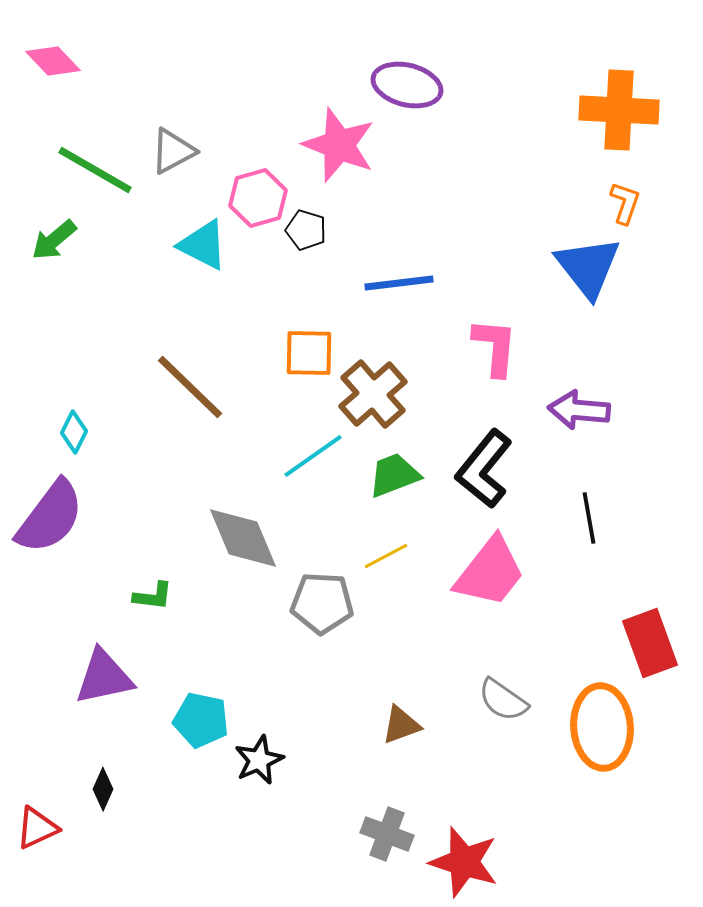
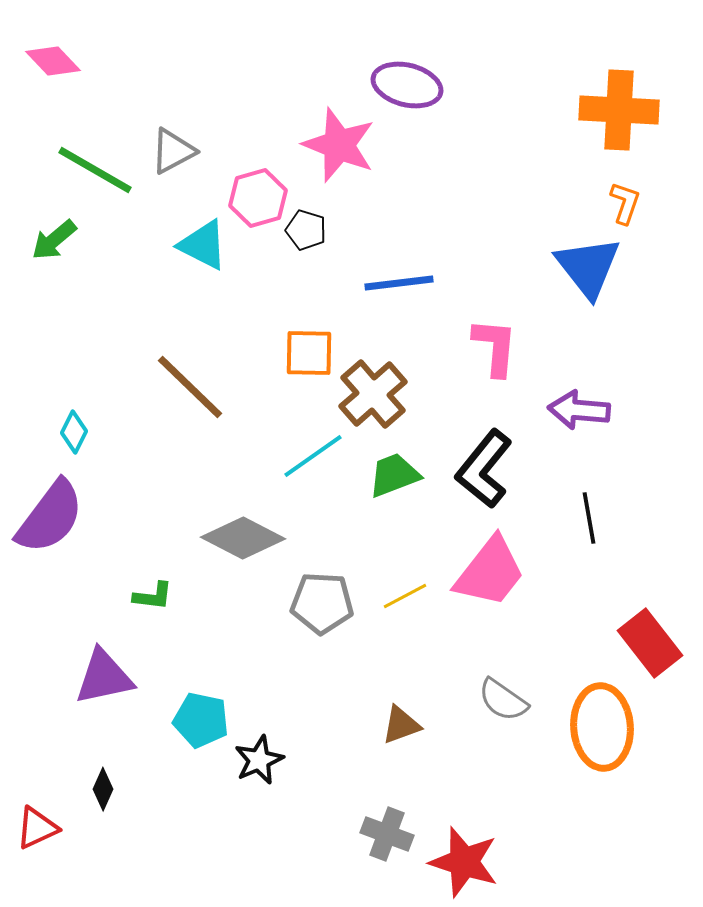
gray diamond: rotated 40 degrees counterclockwise
yellow line: moved 19 px right, 40 px down
red rectangle: rotated 18 degrees counterclockwise
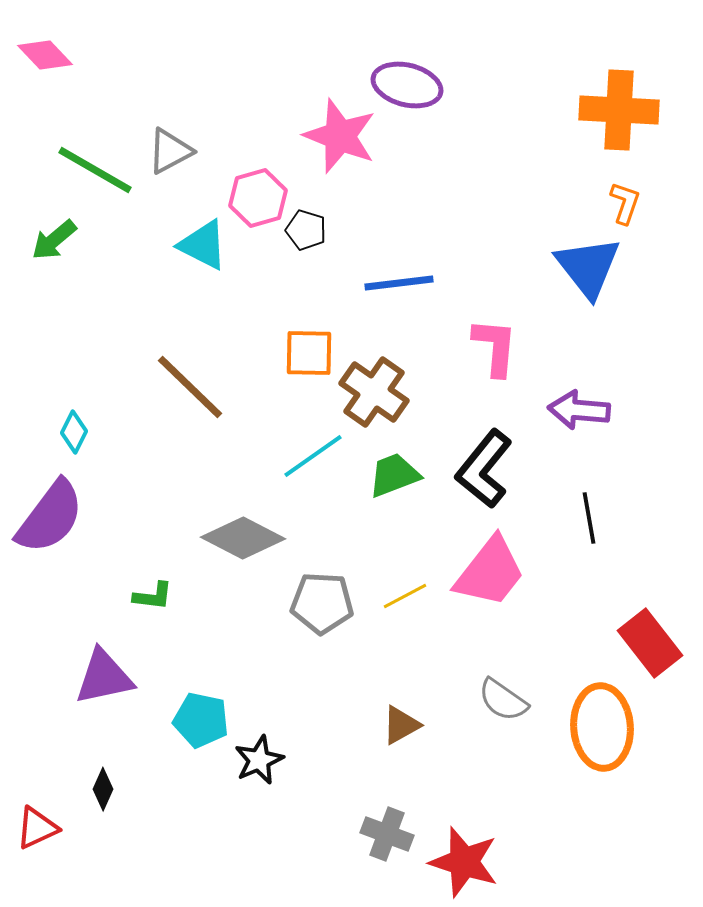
pink diamond: moved 8 px left, 6 px up
pink star: moved 1 px right, 9 px up
gray triangle: moved 3 px left
brown cross: moved 1 px right, 2 px up; rotated 14 degrees counterclockwise
brown triangle: rotated 9 degrees counterclockwise
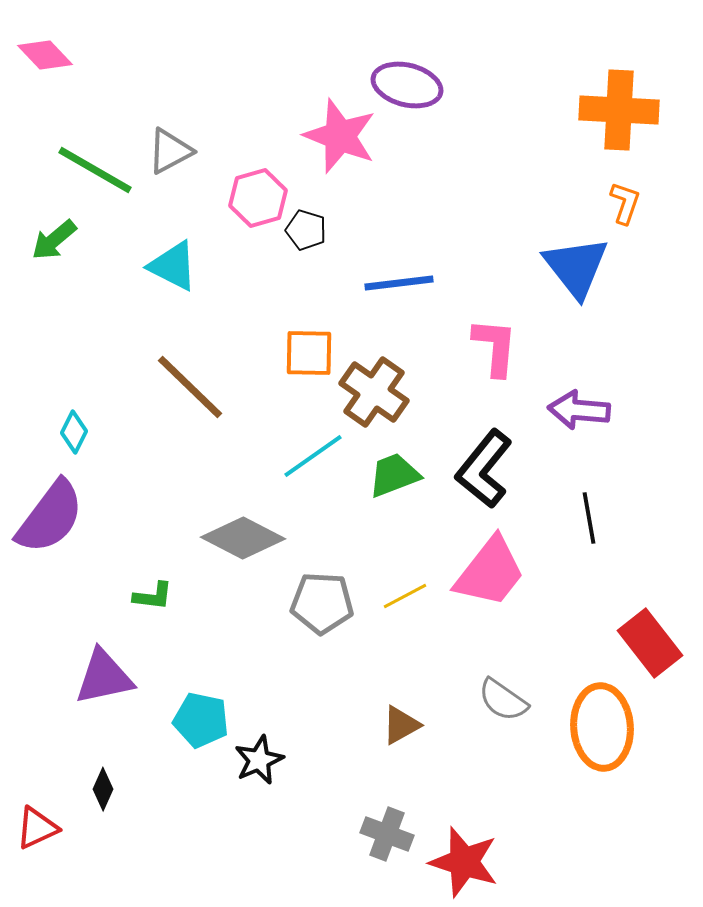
cyan triangle: moved 30 px left, 21 px down
blue triangle: moved 12 px left
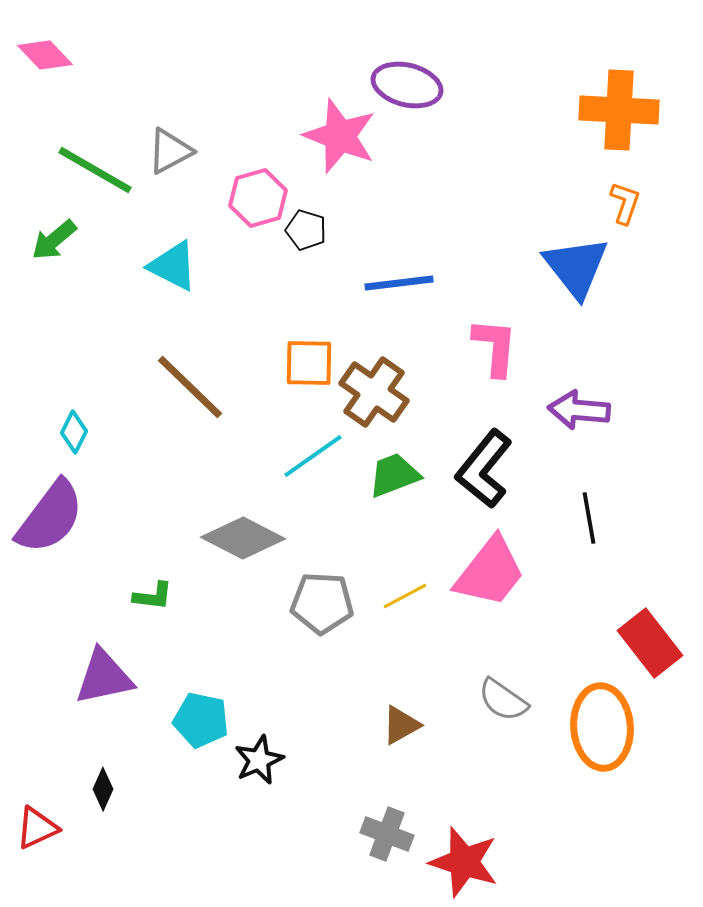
orange square: moved 10 px down
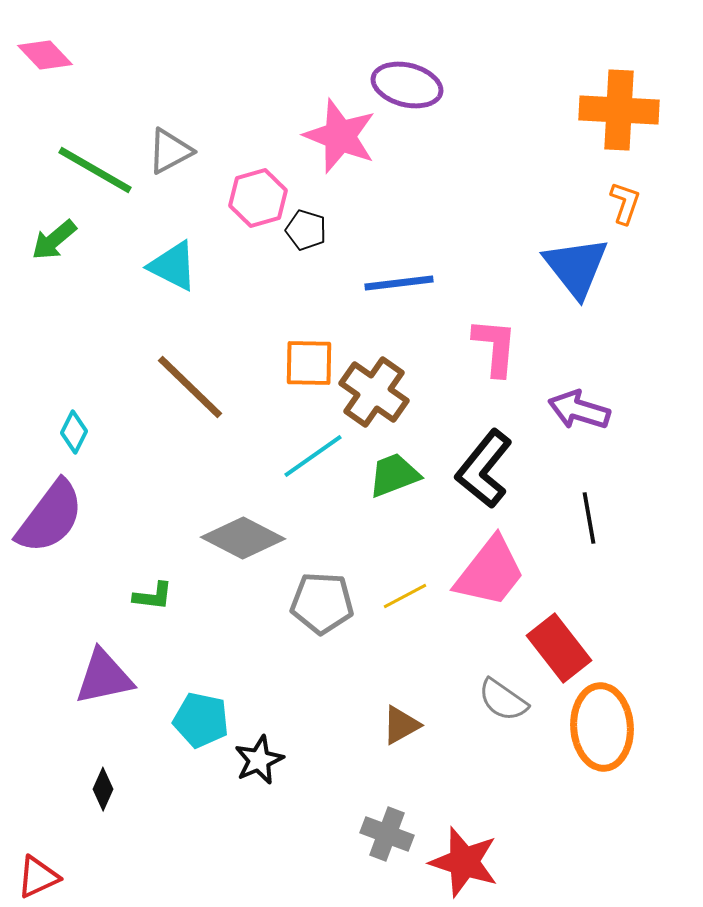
purple arrow: rotated 12 degrees clockwise
red rectangle: moved 91 px left, 5 px down
red triangle: moved 1 px right, 49 px down
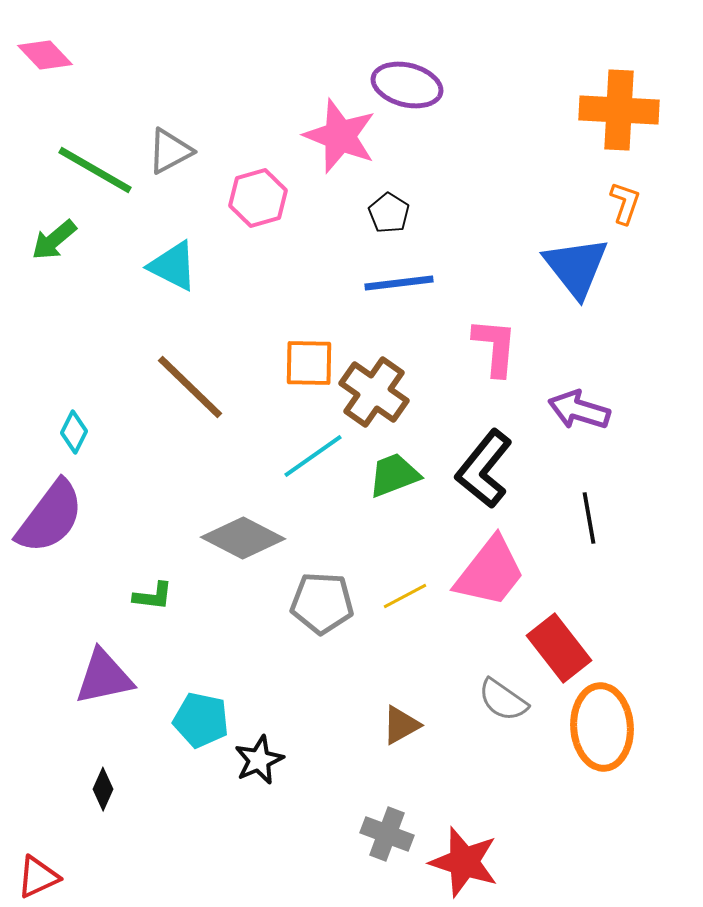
black pentagon: moved 83 px right, 17 px up; rotated 15 degrees clockwise
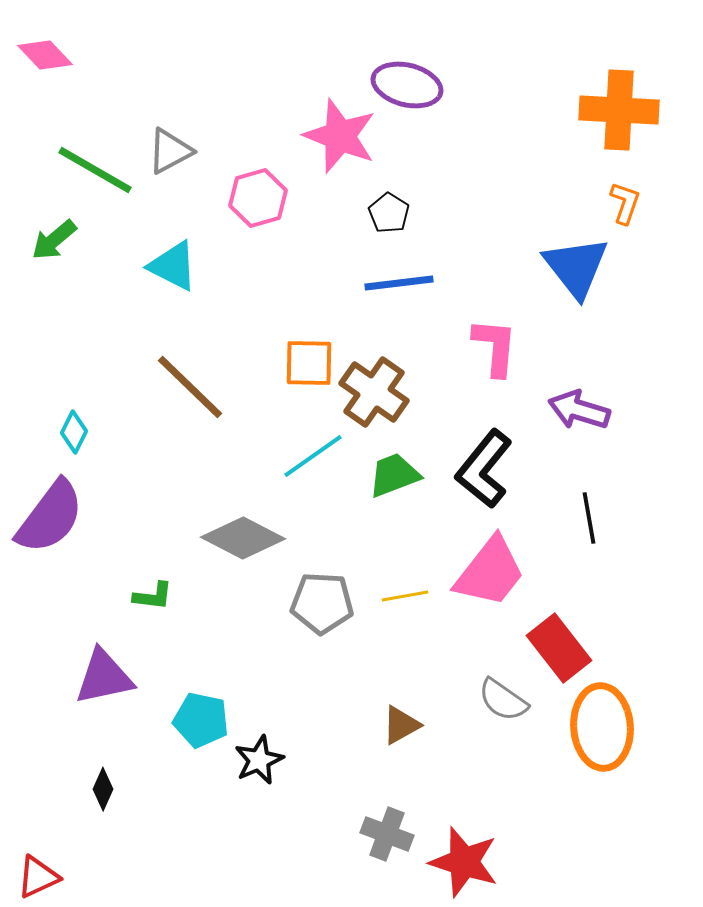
yellow line: rotated 18 degrees clockwise
